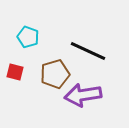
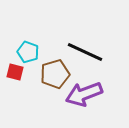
cyan pentagon: moved 15 px down
black line: moved 3 px left, 1 px down
purple arrow: moved 1 px right, 1 px up; rotated 12 degrees counterclockwise
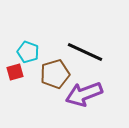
red square: rotated 30 degrees counterclockwise
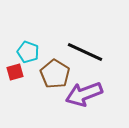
brown pentagon: rotated 24 degrees counterclockwise
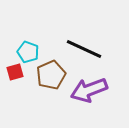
black line: moved 1 px left, 3 px up
brown pentagon: moved 4 px left, 1 px down; rotated 16 degrees clockwise
purple arrow: moved 5 px right, 4 px up
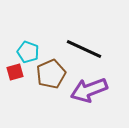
brown pentagon: moved 1 px up
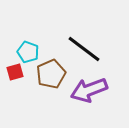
black line: rotated 12 degrees clockwise
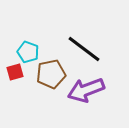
brown pentagon: rotated 12 degrees clockwise
purple arrow: moved 3 px left
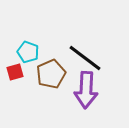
black line: moved 1 px right, 9 px down
brown pentagon: rotated 12 degrees counterclockwise
purple arrow: rotated 66 degrees counterclockwise
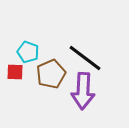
red square: rotated 18 degrees clockwise
purple arrow: moved 3 px left, 1 px down
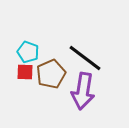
red square: moved 10 px right
purple arrow: rotated 6 degrees clockwise
